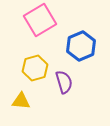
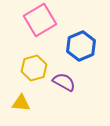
yellow hexagon: moved 1 px left
purple semicircle: rotated 45 degrees counterclockwise
yellow triangle: moved 2 px down
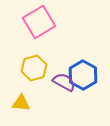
pink square: moved 1 px left, 2 px down
blue hexagon: moved 2 px right, 29 px down; rotated 8 degrees counterclockwise
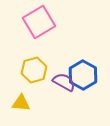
yellow hexagon: moved 2 px down
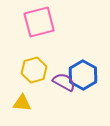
pink square: rotated 16 degrees clockwise
yellow triangle: moved 1 px right
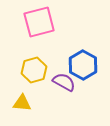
blue hexagon: moved 10 px up
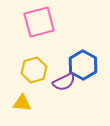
purple semicircle: rotated 125 degrees clockwise
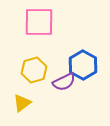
pink square: rotated 16 degrees clockwise
yellow triangle: rotated 42 degrees counterclockwise
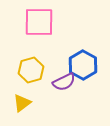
yellow hexagon: moved 3 px left
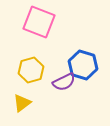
pink square: rotated 20 degrees clockwise
blue hexagon: rotated 12 degrees counterclockwise
